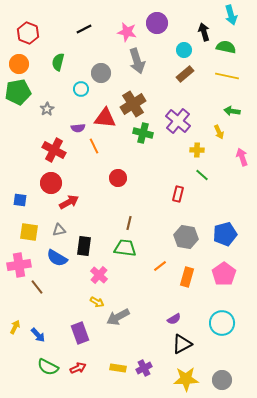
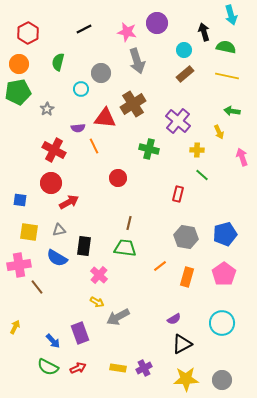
red hexagon at (28, 33): rotated 10 degrees clockwise
green cross at (143, 133): moved 6 px right, 16 px down
blue arrow at (38, 335): moved 15 px right, 6 px down
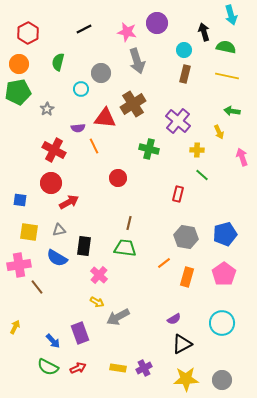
brown rectangle at (185, 74): rotated 36 degrees counterclockwise
orange line at (160, 266): moved 4 px right, 3 px up
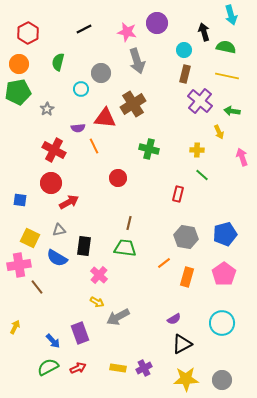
purple cross at (178, 121): moved 22 px right, 20 px up
yellow square at (29, 232): moved 1 px right, 6 px down; rotated 18 degrees clockwise
green semicircle at (48, 367): rotated 125 degrees clockwise
